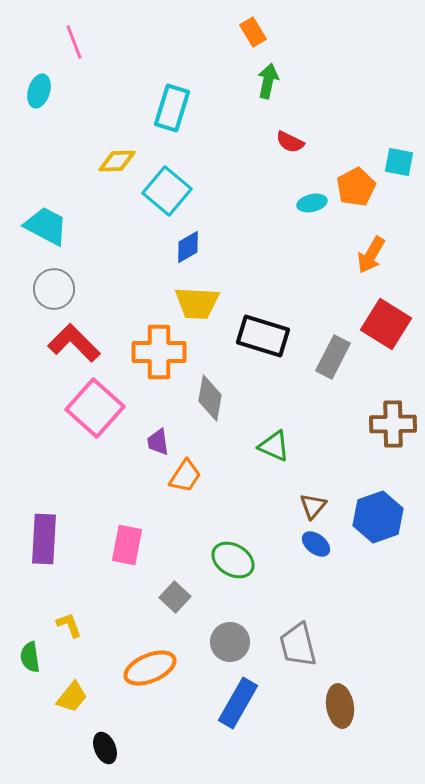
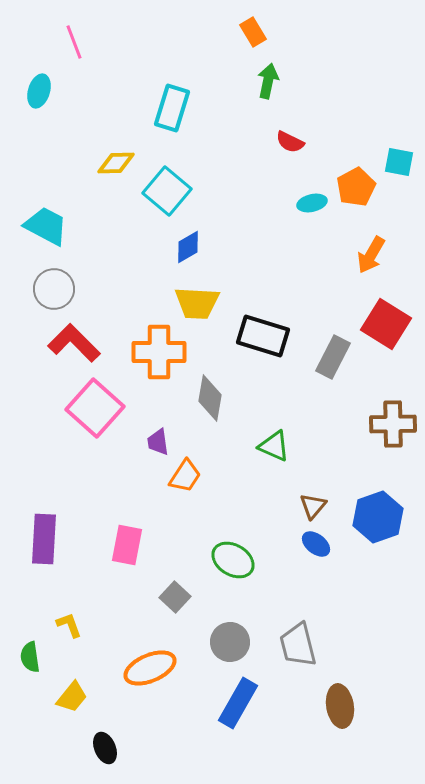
yellow diamond at (117, 161): moved 1 px left, 2 px down
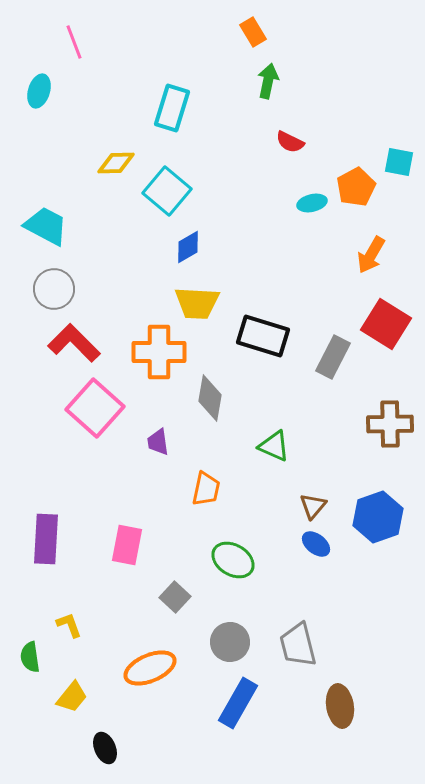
brown cross at (393, 424): moved 3 px left
orange trapezoid at (185, 476): moved 21 px right, 13 px down; rotated 21 degrees counterclockwise
purple rectangle at (44, 539): moved 2 px right
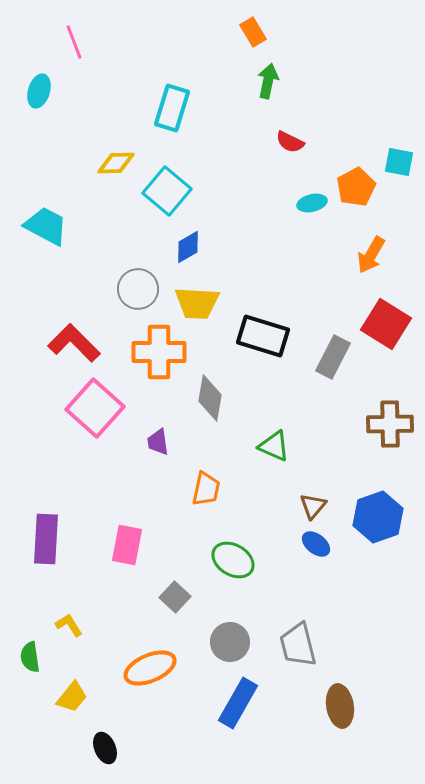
gray circle at (54, 289): moved 84 px right
yellow L-shape at (69, 625): rotated 12 degrees counterclockwise
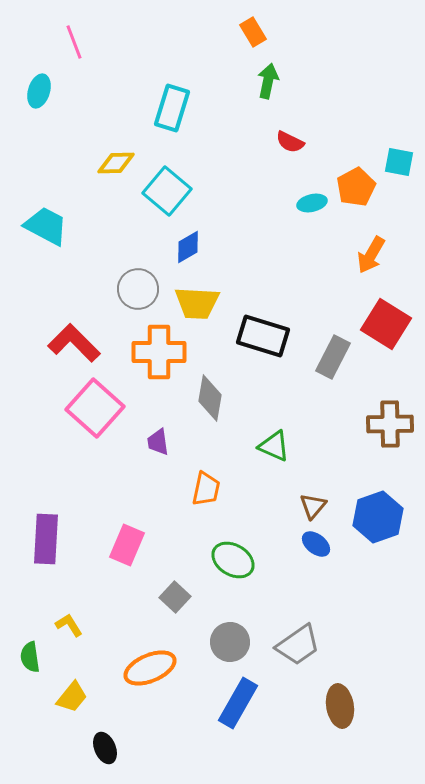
pink rectangle at (127, 545): rotated 12 degrees clockwise
gray trapezoid at (298, 645): rotated 111 degrees counterclockwise
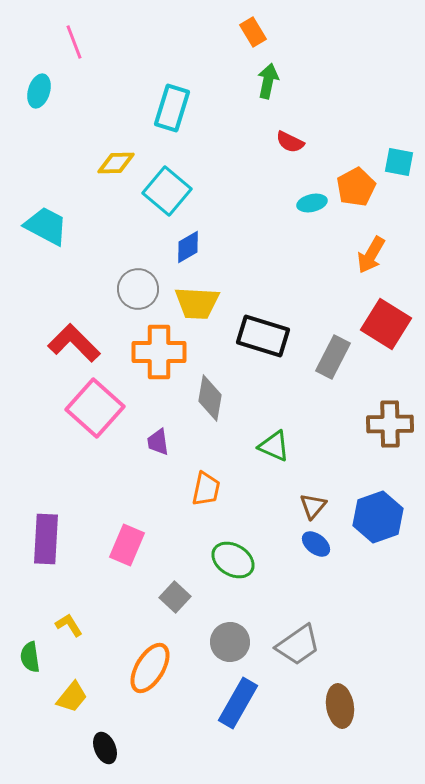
orange ellipse at (150, 668): rotated 36 degrees counterclockwise
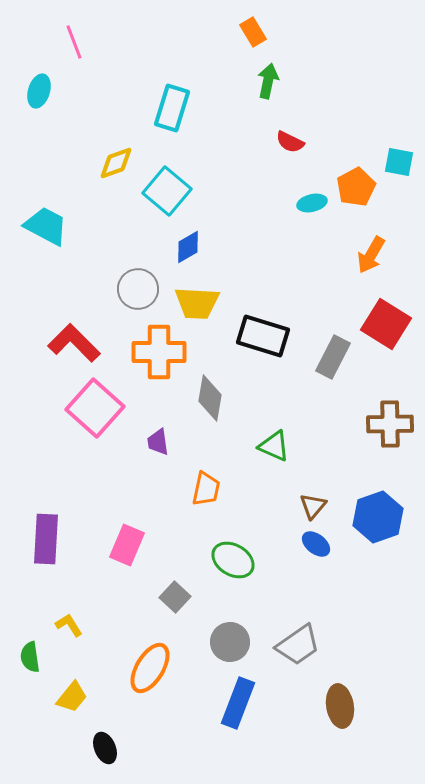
yellow diamond at (116, 163): rotated 18 degrees counterclockwise
blue rectangle at (238, 703): rotated 9 degrees counterclockwise
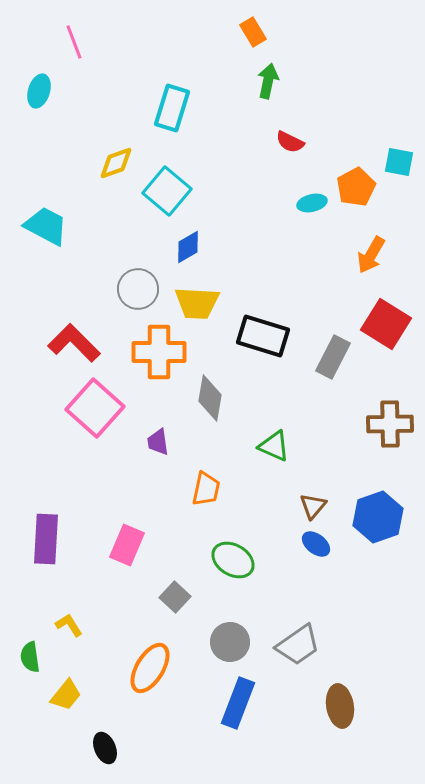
yellow trapezoid at (72, 697): moved 6 px left, 2 px up
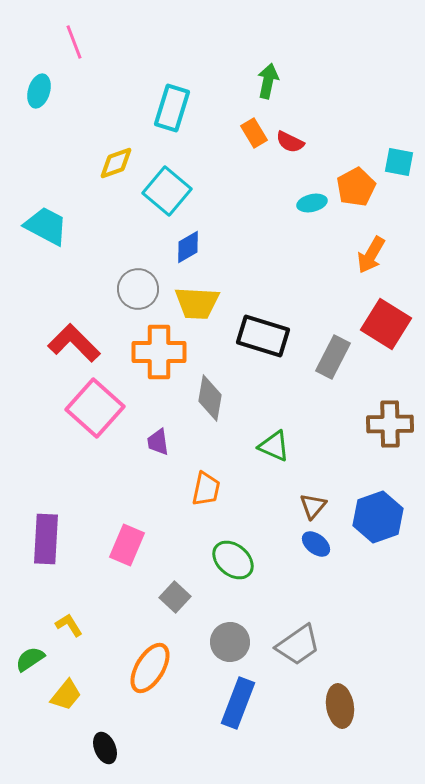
orange rectangle at (253, 32): moved 1 px right, 101 px down
green ellipse at (233, 560): rotated 9 degrees clockwise
green semicircle at (30, 657): moved 2 px down; rotated 64 degrees clockwise
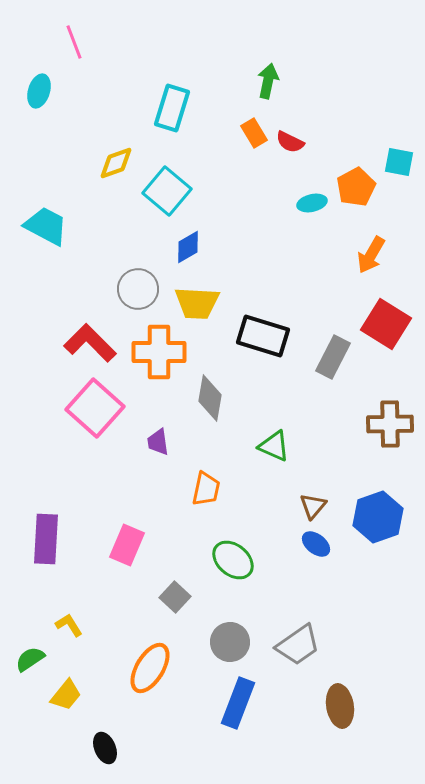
red L-shape at (74, 343): moved 16 px right
